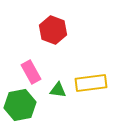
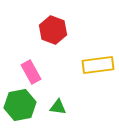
yellow rectangle: moved 7 px right, 18 px up
green triangle: moved 17 px down
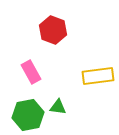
yellow rectangle: moved 11 px down
green hexagon: moved 8 px right, 10 px down
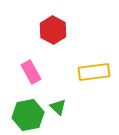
red hexagon: rotated 8 degrees clockwise
yellow rectangle: moved 4 px left, 4 px up
green triangle: rotated 36 degrees clockwise
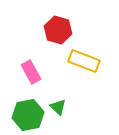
red hexagon: moved 5 px right; rotated 12 degrees counterclockwise
yellow rectangle: moved 10 px left, 11 px up; rotated 28 degrees clockwise
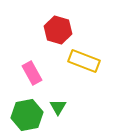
pink rectangle: moved 1 px right, 1 px down
green triangle: rotated 18 degrees clockwise
green hexagon: moved 1 px left
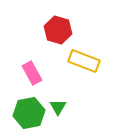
green hexagon: moved 2 px right, 2 px up
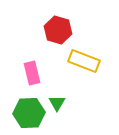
pink rectangle: rotated 15 degrees clockwise
green triangle: moved 1 px left, 4 px up
green hexagon: rotated 8 degrees clockwise
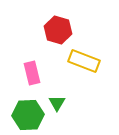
green hexagon: moved 1 px left, 2 px down
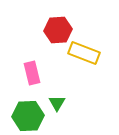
red hexagon: rotated 20 degrees counterclockwise
yellow rectangle: moved 8 px up
green hexagon: moved 1 px down
